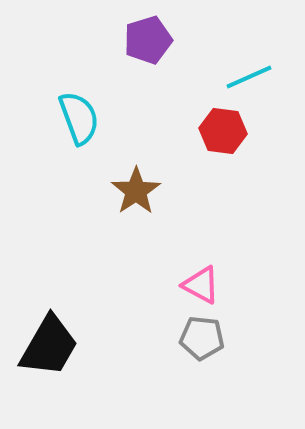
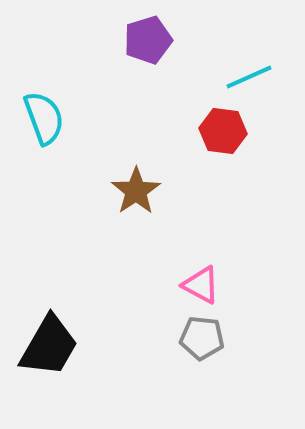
cyan semicircle: moved 35 px left
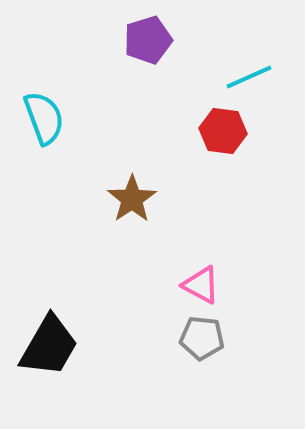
brown star: moved 4 px left, 8 px down
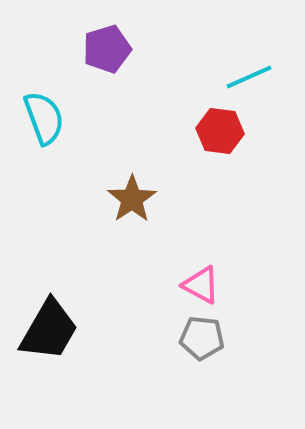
purple pentagon: moved 41 px left, 9 px down
red hexagon: moved 3 px left
black trapezoid: moved 16 px up
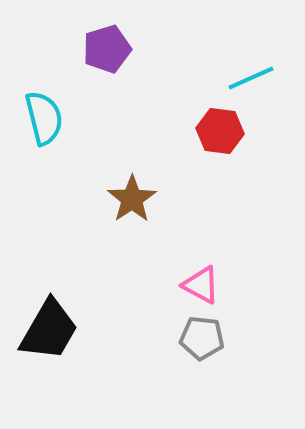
cyan line: moved 2 px right, 1 px down
cyan semicircle: rotated 6 degrees clockwise
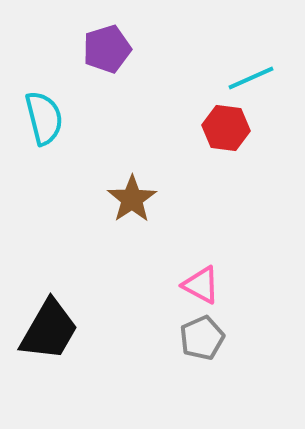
red hexagon: moved 6 px right, 3 px up
gray pentagon: rotated 30 degrees counterclockwise
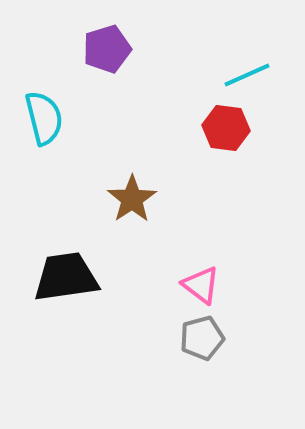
cyan line: moved 4 px left, 3 px up
pink triangle: rotated 9 degrees clockwise
black trapezoid: moved 17 px right, 53 px up; rotated 128 degrees counterclockwise
gray pentagon: rotated 9 degrees clockwise
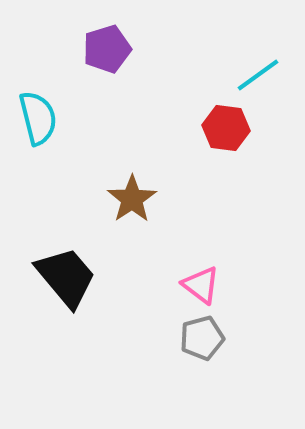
cyan line: moved 11 px right; rotated 12 degrees counterclockwise
cyan semicircle: moved 6 px left
black trapezoid: rotated 58 degrees clockwise
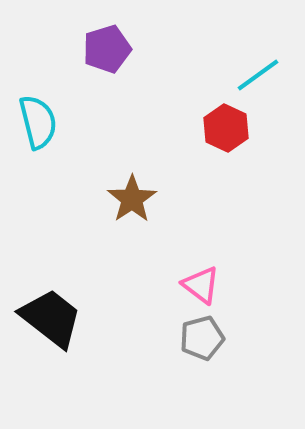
cyan semicircle: moved 4 px down
red hexagon: rotated 18 degrees clockwise
black trapezoid: moved 15 px left, 41 px down; rotated 12 degrees counterclockwise
